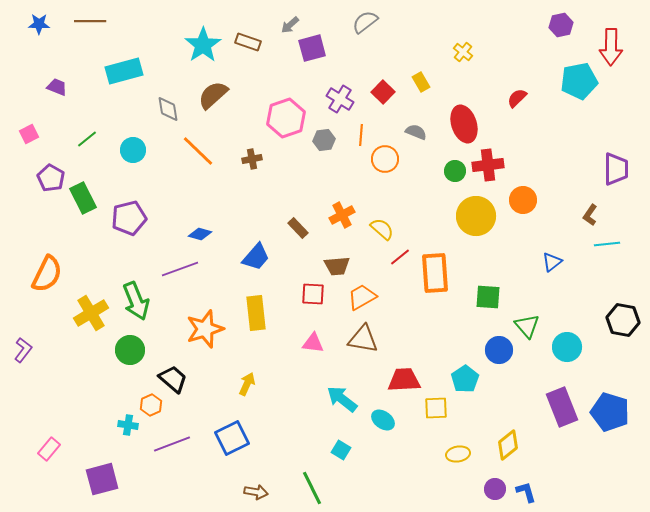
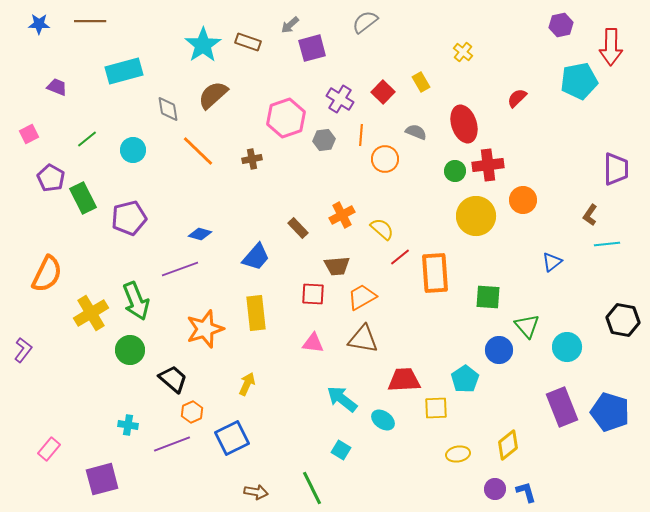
orange hexagon at (151, 405): moved 41 px right, 7 px down
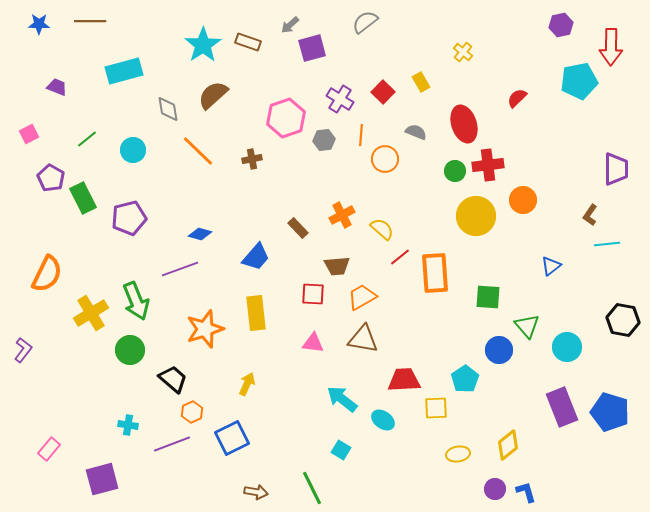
blue triangle at (552, 262): moved 1 px left, 4 px down
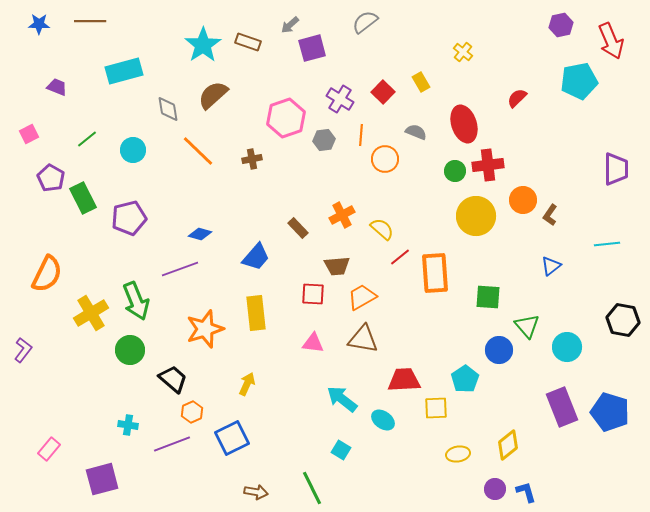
red arrow at (611, 47): moved 6 px up; rotated 24 degrees counterclockwise
brown L-shape at (590, 215): moved 40 px left
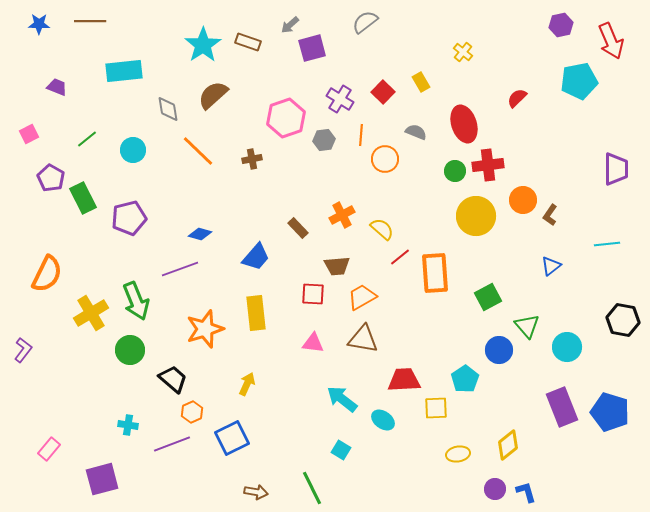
cyan rectangle at (124, 71): rotated 9 degrees clockwise
green square at (488, 297): rotated 32 degrees counterclockwise
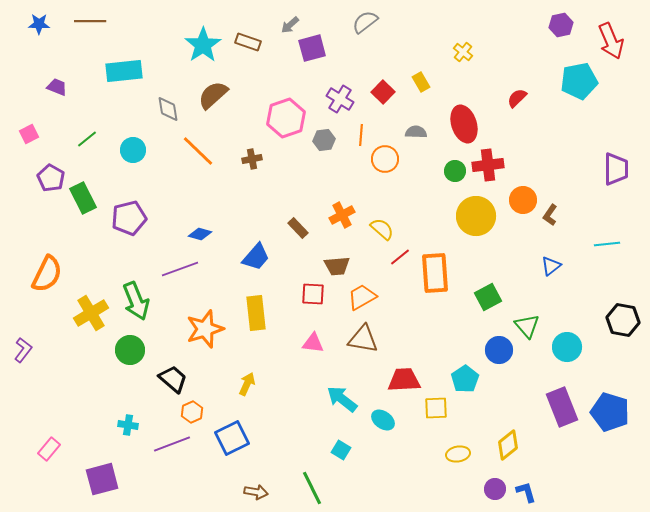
gray semicircle at (416, 132): rotated 20 degrees counterclockwise
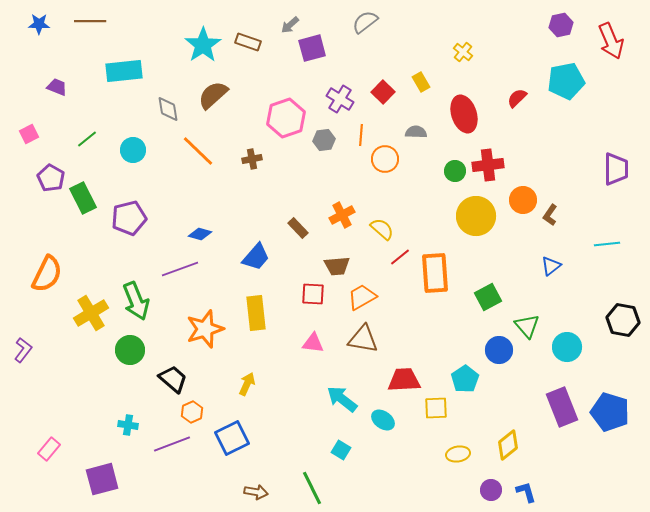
cyan pentagon at (579, 81): moved 13 px left
red ellipse at (464, 124): moved 10 px up
purple circle at (495, 489): moved 4 px left, 1 px down
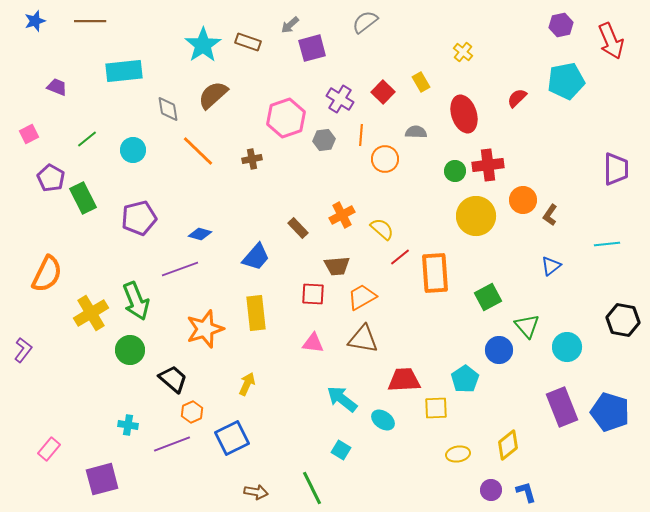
blue star at (39, 24): moved 4 px left, 3 px up; rotated 20 degrees counterclockwise
purple pentagon at (129, 218): moved 10 px right
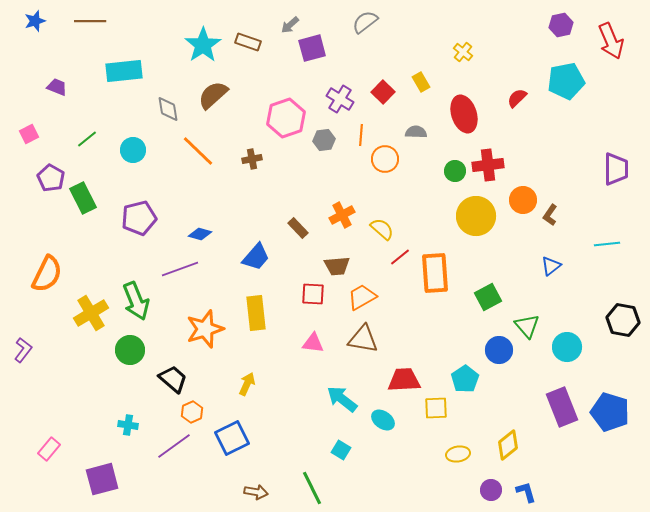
purple line at (172, 444): moved 2 px right, 2 px down; rotated 15 degrees counterclockwise
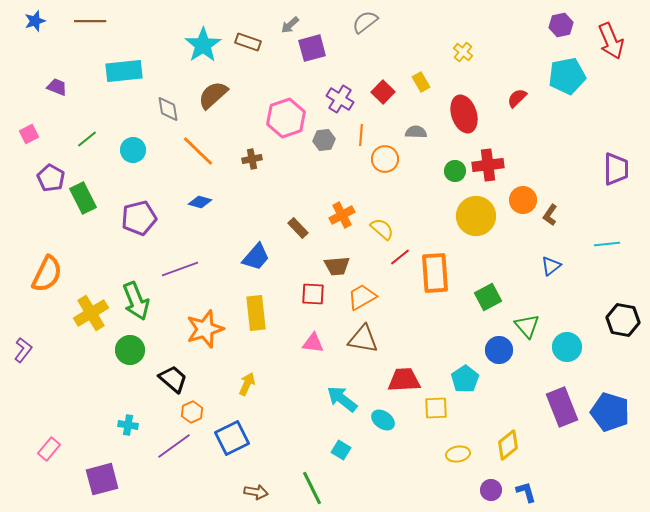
cyan pentagon at (566, 81): moved 1 px right, 5 px up
blue diamond at (200, 234): moved 32 px up
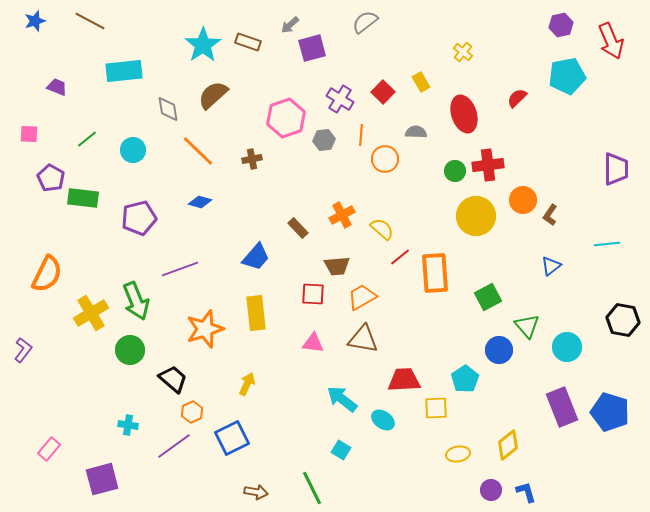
brown line at (90, 21): rotated 28 degrees clockwise
pink square at (29, 134): rotated 30 degrees clockwise
green rectangle at (83, 198): rotated 56 degrees counterclockwise
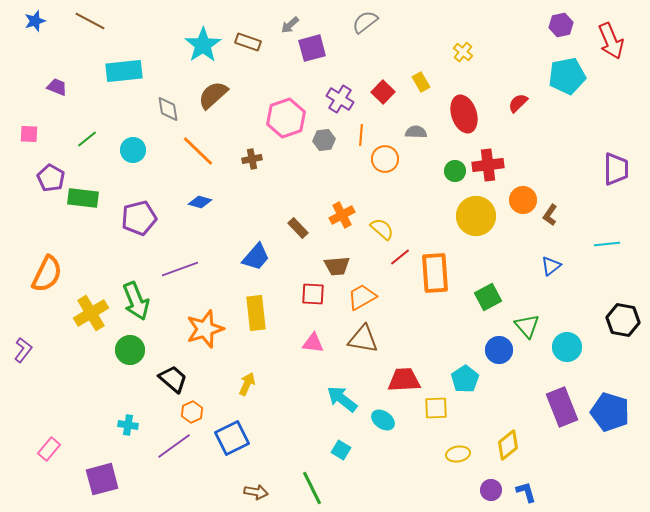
red semicircle at (517, 98): moved 1 px right, 5 px down
